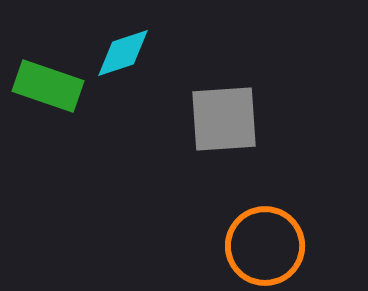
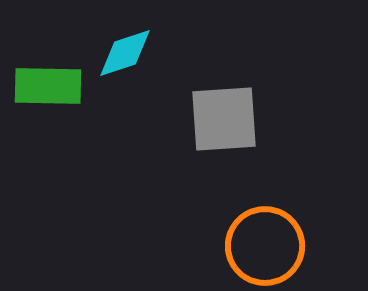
cyan diamond: moved 2 px right
green rectangle: rotated 18 degrees counterclockwise
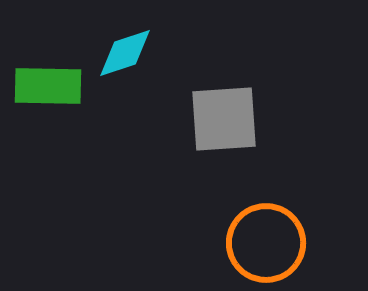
orange circle: moved 1 px right, 3 px up
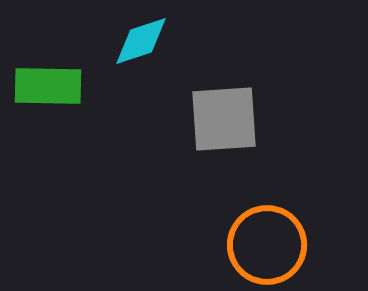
cyan diamond: moved 16 px right, 12 px up
orange circle: moved 1 px right, 2 px down
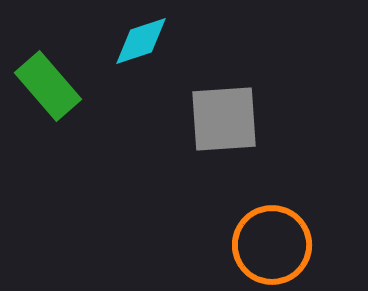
green rectangle: rotated 48 degrees clockwise
orange circle: moved 5 px right
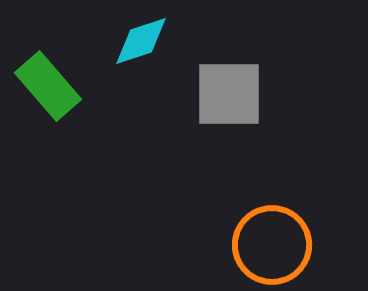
gray square: moved 5 px right, 25 px up; rotated 4 degrees clockwise
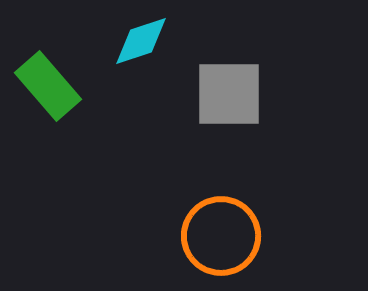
orange circle: moved 51 px left, 9 px up
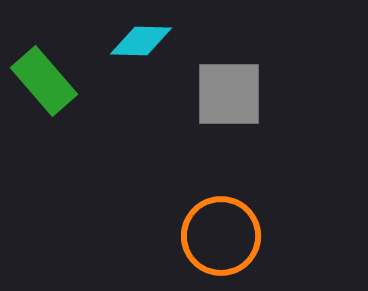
cyan diamond: rotated 20 degrees clockwise
green rectangle: moved 4 px left, 5 px up
